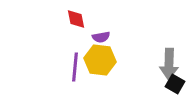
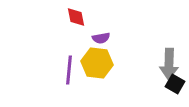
red diamond: moved 2 px up
purple semicircle: moved 1 px down
yellow hexagon: moved 3 px left, 3 px down
purple line: moved 6 px left, 3 px down
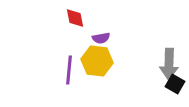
red diamond: moved 1 px left, 1 px down
yellow hexagon: moved 2 px up
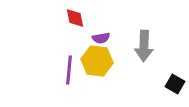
gray arrow: moved 25 px left, 18 px up
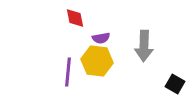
purple line: moved 1 px left, 2 px down
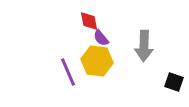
red diamond: moved 14 px right, 3 px down
purple semicircle: rotated 60 degrees clockwise
purple line: rotated 28 degrees counterclockwise
black square: moved 1 px left, 2 px up; rotated 12 degrees counterclockwise
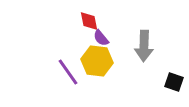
purple line: rotated 12 degrees counterclockwise
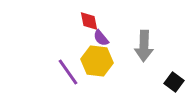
black square: rotated 18 degrees clockwise
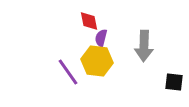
purple semicircle: rotated 54 degrees clockwise
black square: rotated 30 degrees counterclockwise
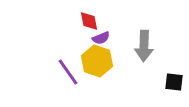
purple semicircle: rotated 126 degrees counterclockwise
yellow hexagon: rotated 12 degrees clockwise
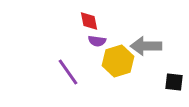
purple semicircle: moved 4 px left, 3 px down; rotated 30 degrees clockwise
gray arrow: moved 2 px right; rotated 88 degrees clockwise
yellow hexagon: moved 21 px right; rotated 24 degrees clockwise
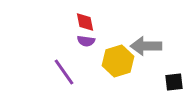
red diamond: moved 4 px left, 1 px down
purple semicircle: moved 11 px left
purple line: moved 4 px left
black square: rotated 12 degrees counterclockwise
